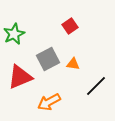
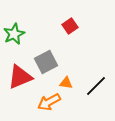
gray square: moved 2 px left, 3 px down
orange triangle: moved 7 px left, 19 px down
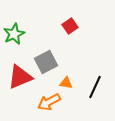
black line: moved 1 px left, 1 px down; rotated 20 degrees counterclockwise
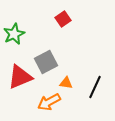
red square: moved 7 px left, 7 px up
